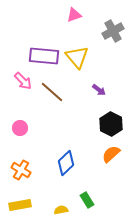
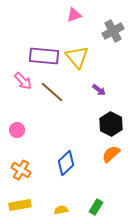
pink circle: moved 3 px left, 2 px down
green rectangle: moved 9 px right, 7 px down; rotated 63 degrees clockwise
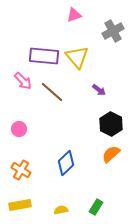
pink circle: moved 2 px right, 1 px up
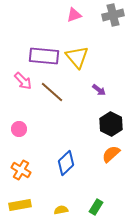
gray cross: moved 16 px up; rotated 15 degrees clockwise
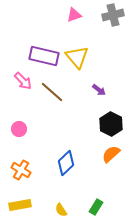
purple rectangle: rotated 8 degrees clockwise
yellow semicircle: rotated 112 degrees counterclockwise
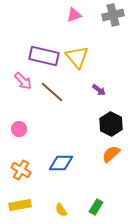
blue diamond: moved 5 px left; rotated 45 degrees clockwise
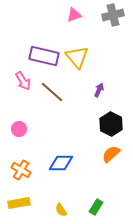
pink arrow: rotated 12 degrees clockwise
purple arrow: rotated 104 degrees counterclockwise
yellow rectangle: moved 1 px left, 2 px up
